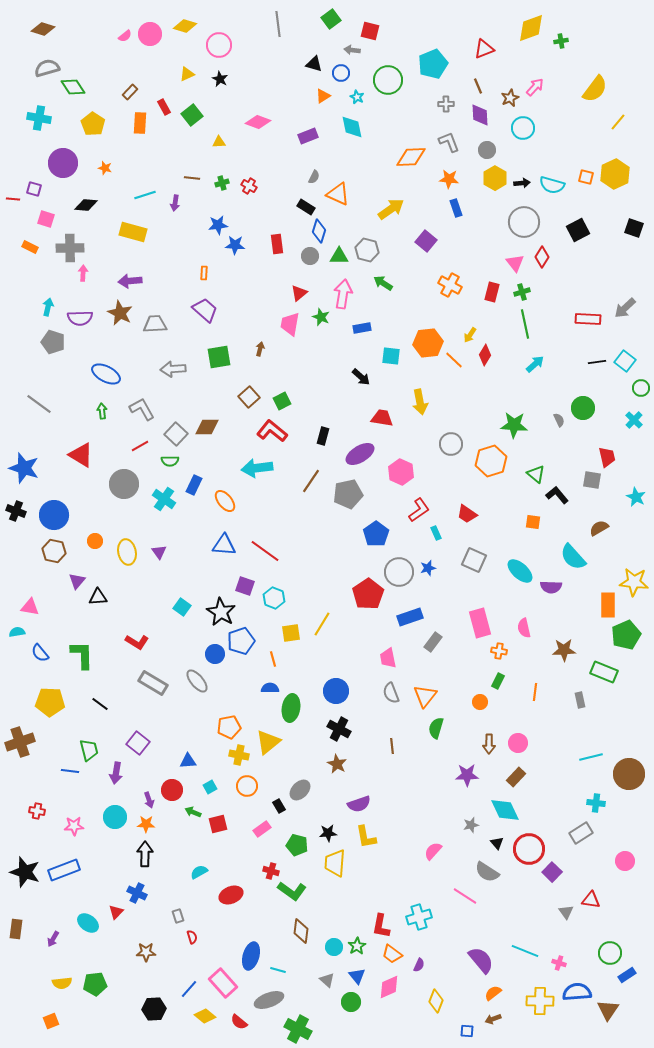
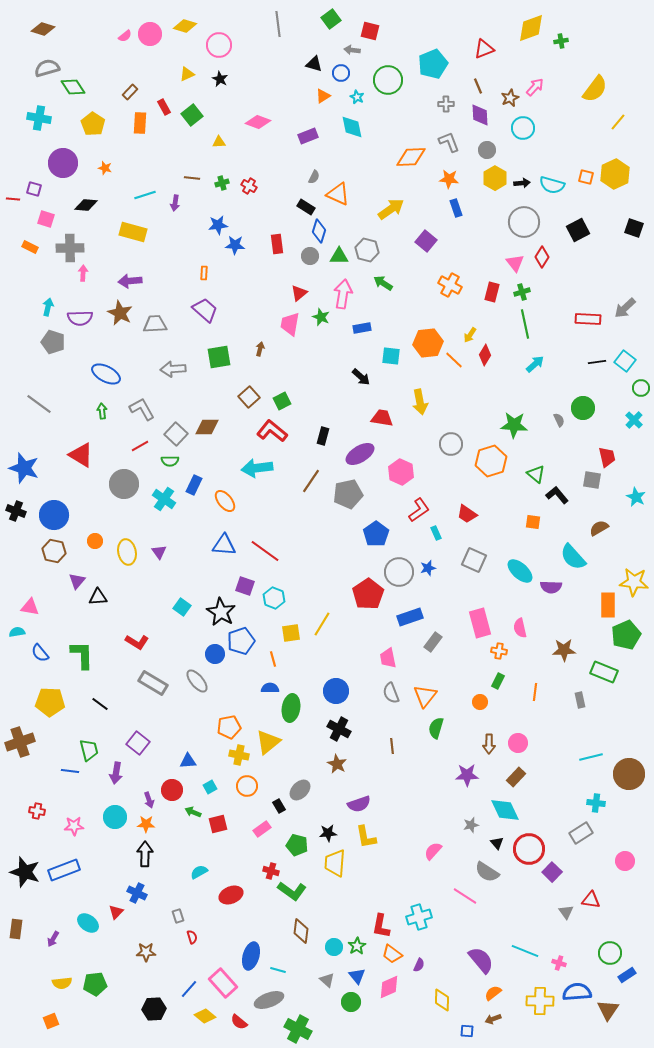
pink semicircle at (524, 628): moved 4 px left
yellow diamond at (436, 1001): moved 6 px right, 1 px up; rotated 20 degrees counterclockwise
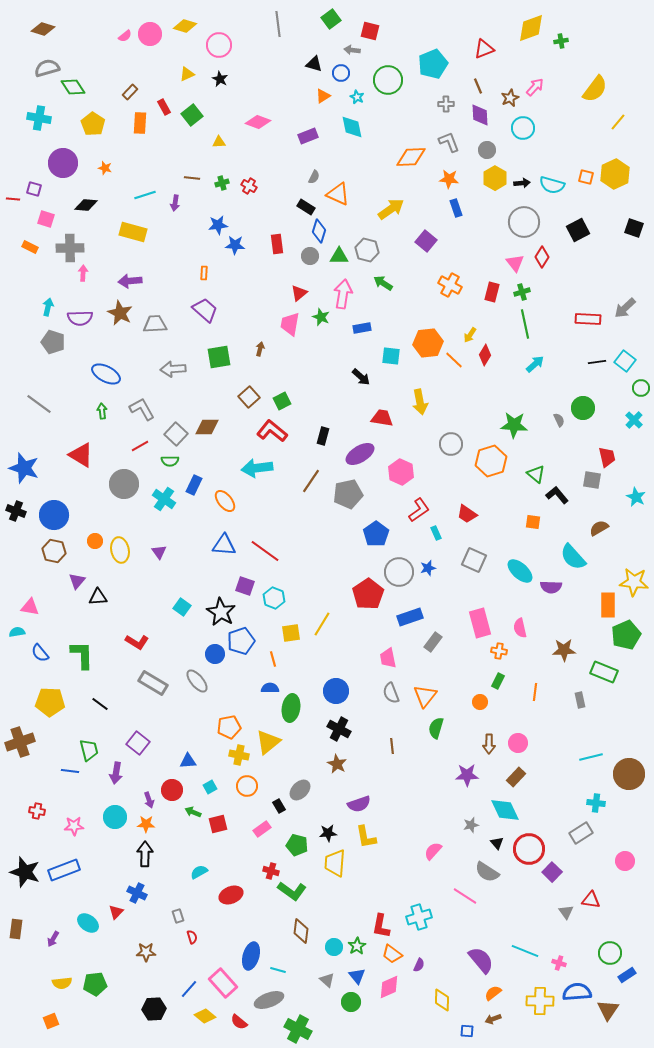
yellow ellipse at (127, 552): moved 7 px left, 2 px up
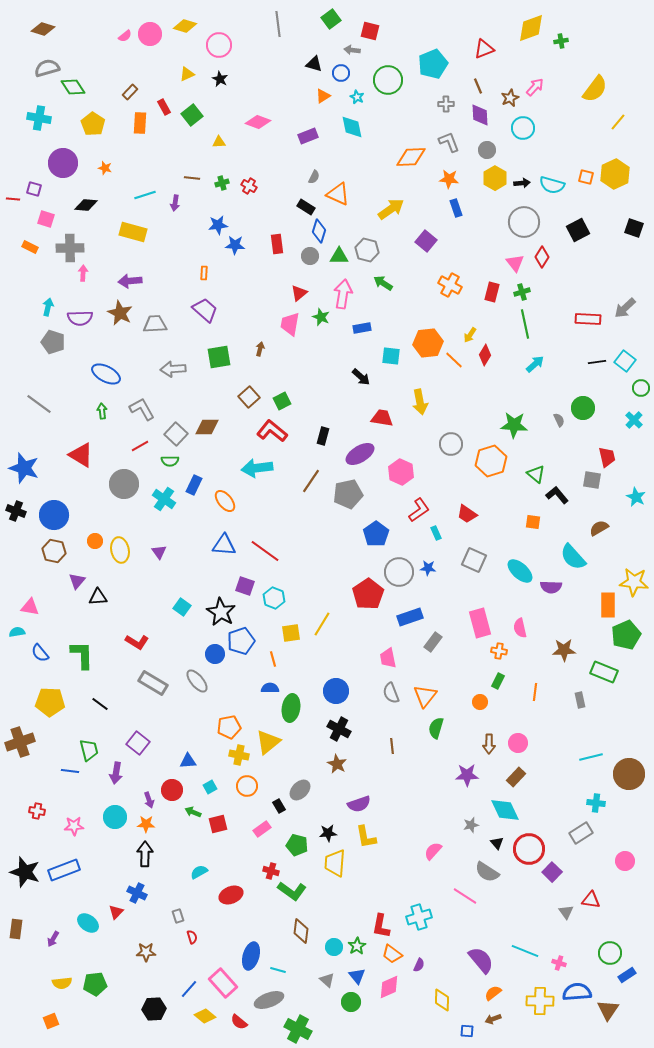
blue star at (428, 568): rotated 21 degrees clockwise
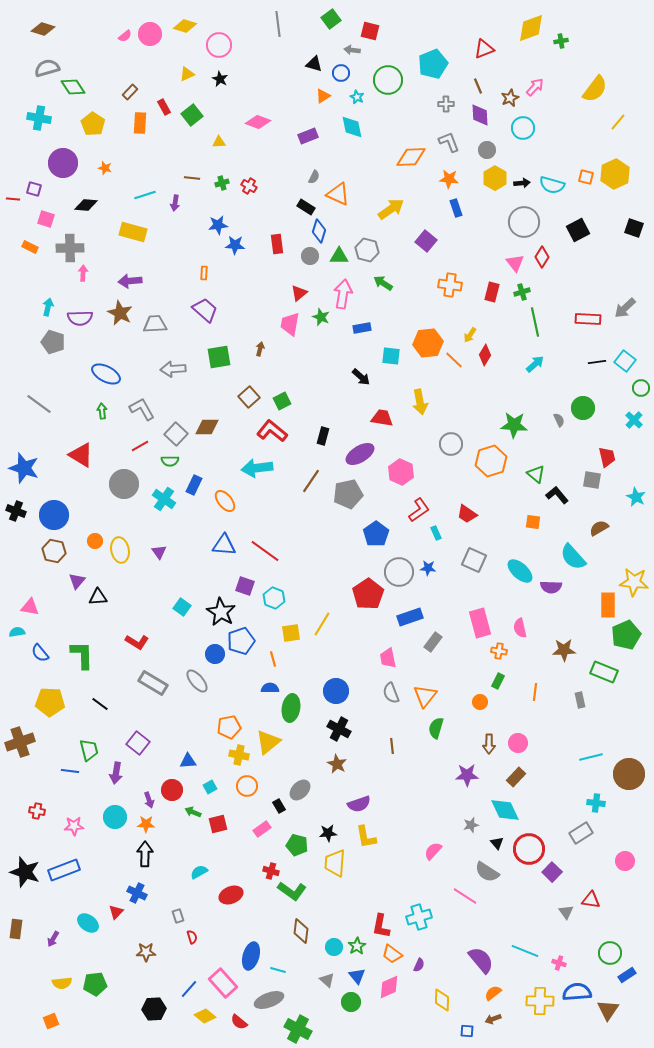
orange cross at (450, 285): rotated 20 degrees counterclockwise
green line at (525, 324): moved 10 px right, 2 px up
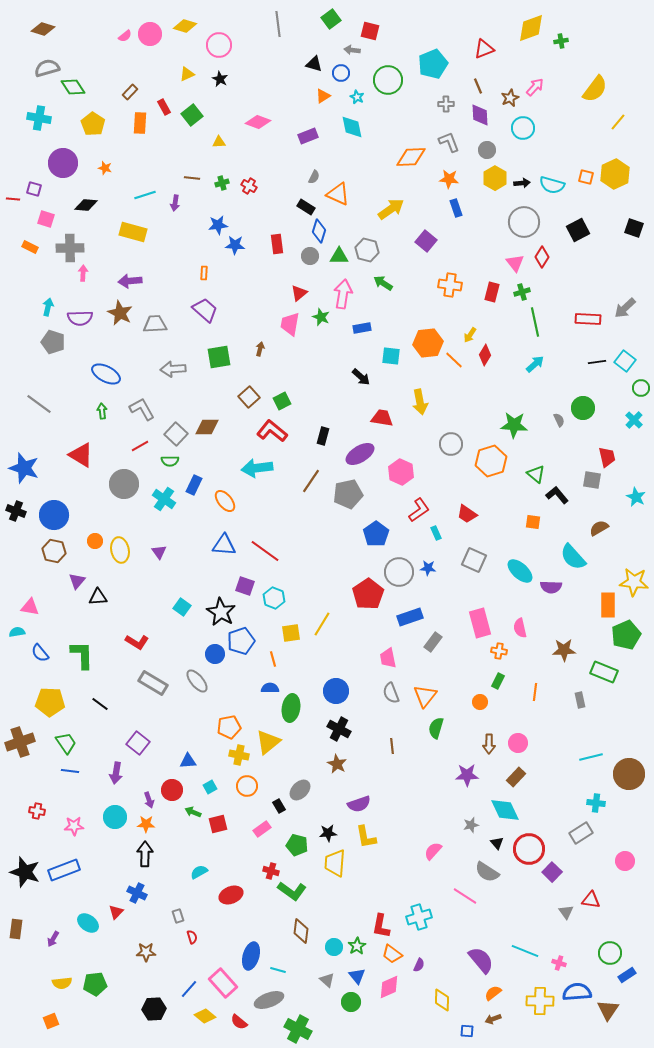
green trapezoid at (89, 750): moved 23 px left, 7 px up; rotated 20 degrees counterclockwise
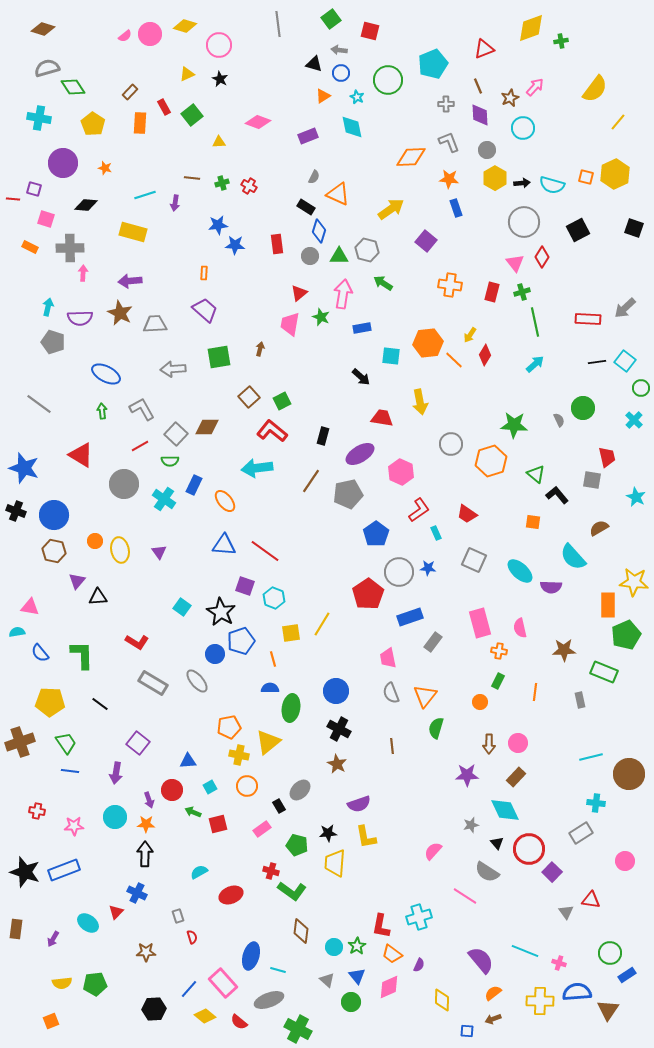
gray arrow at (352, 50): moved 13 px left
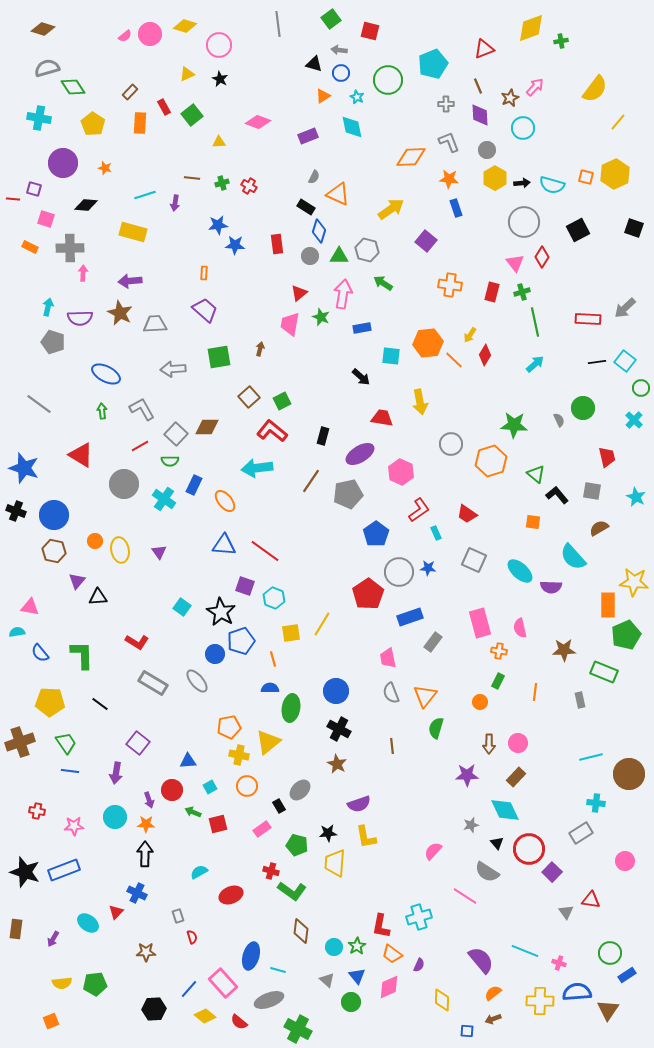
gray square at (592, 480): moved 11 px down
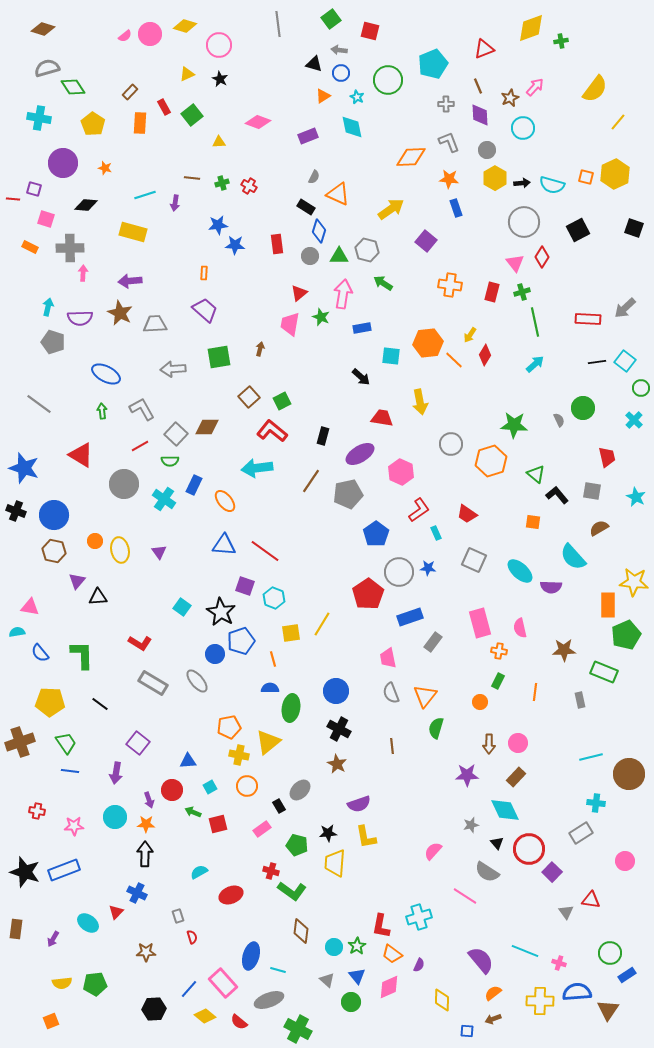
red L-shape at (137, 642): moved 3 px right, 1 px down
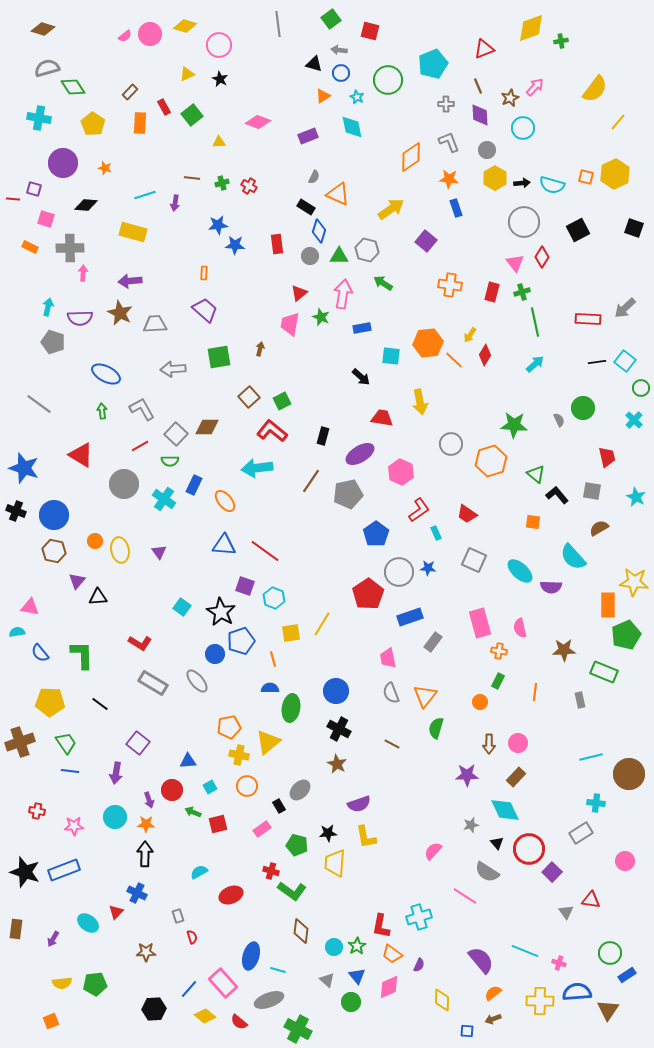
orange diamond at (411, 157): rotated 32 degrees counterclockwise
brown line at (392, 746): moved 2 px up; rotated 56 degrees counterclockwise
